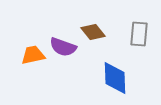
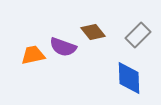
gray rectangle: moved 1 px left, 1 px down; rotated 40 degrees clockwise
blue diamond: moved 14 px right
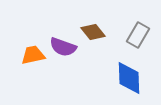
gray rectangle: rotated 15 degrees counterclockwise
